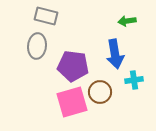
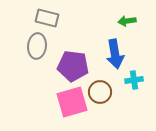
gray rectangle: moved 1 px right, 2 px down
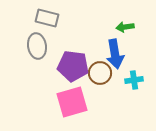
green arrow: moved 2 px left, 6 px down
gray ellipse: rotated 15 degrees counterclockwise
brown circle: moved 19 px up
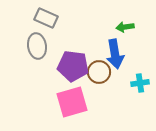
gray rectangle: moved 1 px left; rotated 10 degrees clockwise
brown circle: moved 1 px left, 1 px up
cyan cross: moved 6 px right, 3 px down
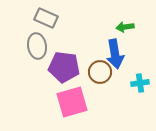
purple pentagon: moved 9 px left, 1 px down
brown circle: moved 1 px right
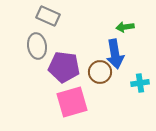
gray rectangle: moved 2 px right, 2 px up
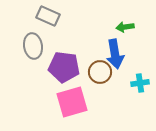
gray ellipse: moved 4 px left
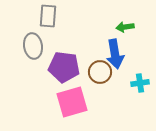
gray rectangle: rotated 70 degrees clockwise
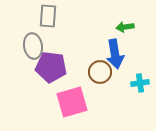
purple pentagon: moved 13 px left
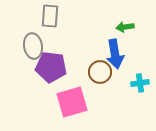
gray rectangle: moved 2 px right
